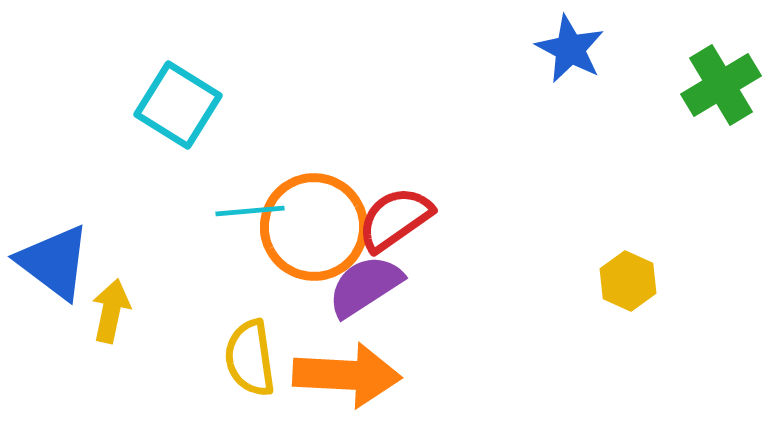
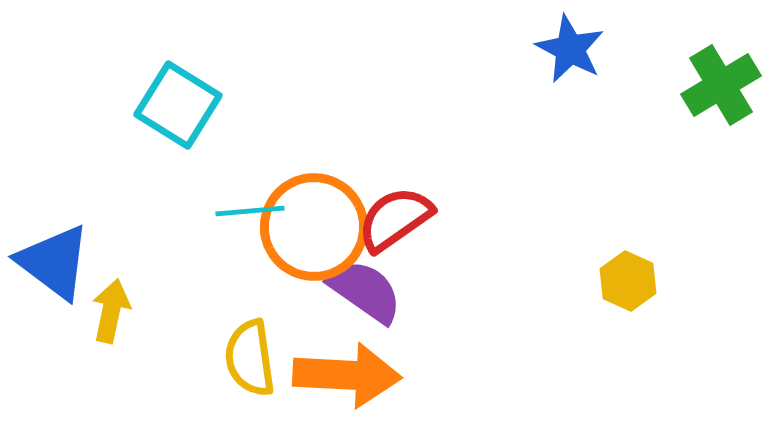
purple semicircle: moved 5 px down; rotated 68 degrees clockwise
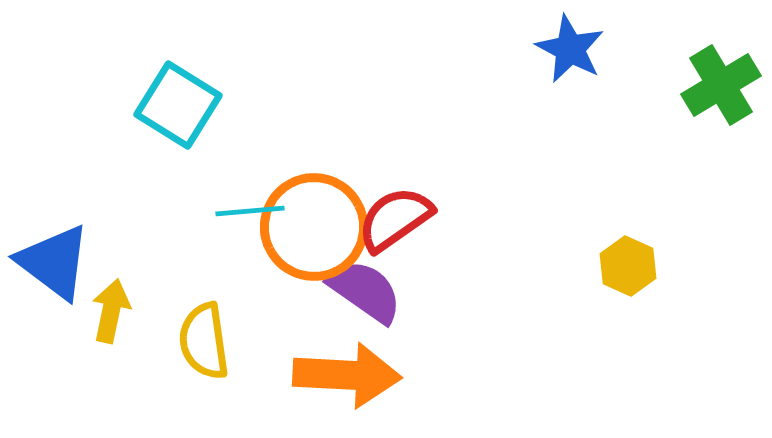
yellow hexagon: moved 15 px up
yellow semicircle: moved 46 px left, 17 px up
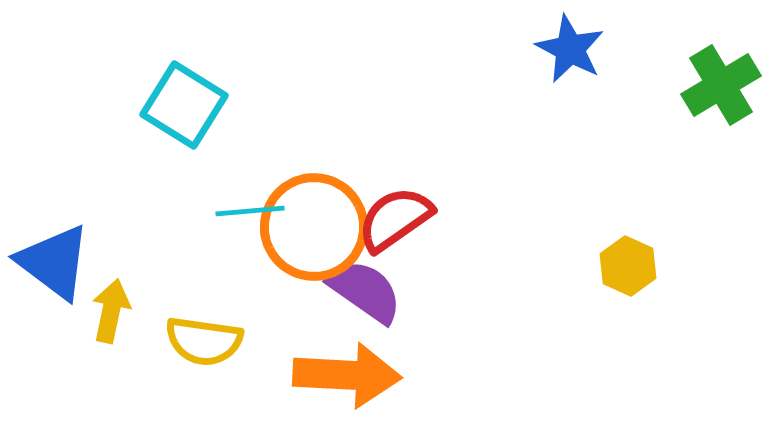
cyan square: moved 6 px right
yellow semicircle: rotated 74 degrees counterclockwise
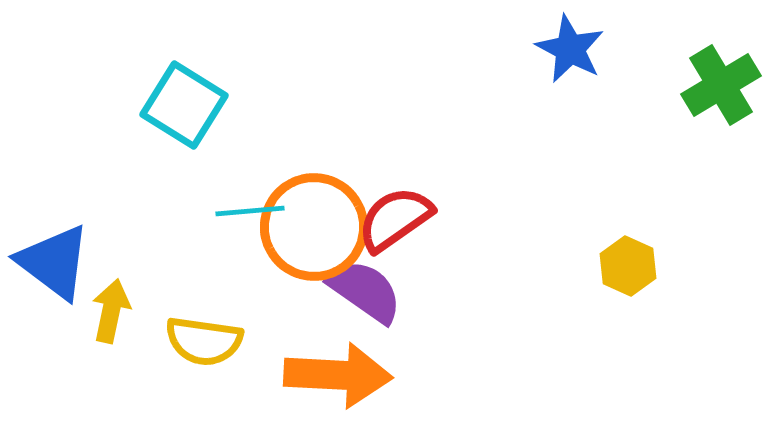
orange arrow: moved 9 px left
